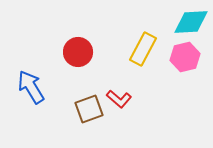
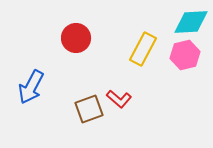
red circle: moved 2 px left, 14 px up
pink hexagon: moved 2 px up
blue arrow: rotated 120 degrees counterclockwise
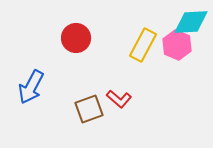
yellow rectangle: moved 4 px up
pink hexagon: moved 8 px left, 10 px up; rotated 24 degrees counterclockwise
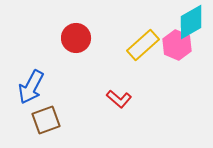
cyan diamond: rotated 27 degrees counterclockwise
yellow rectangle: rotated 20 degrees clockwise
brown square: moved 43 px left, 11 px down
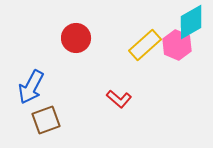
yellow rectangle: moved 2 px right
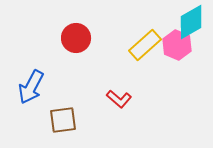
brown square: moved 17 px right; rotated 12 degrees clockwise
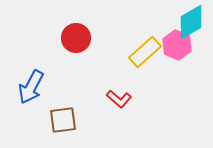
yellow rectangle: moved 7 px down
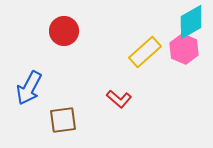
red circle: moved 12 px left, 7 px up
pink hexagon: moved 7 px right, 4 px down
blue arrow: moved 2 px left, 1 px down
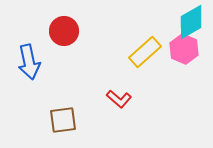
blue arrow: moved 26 px up; rotated 40 degrees counterclockwise
